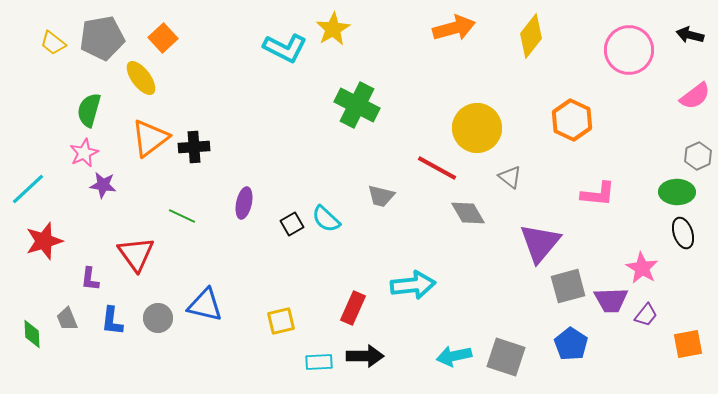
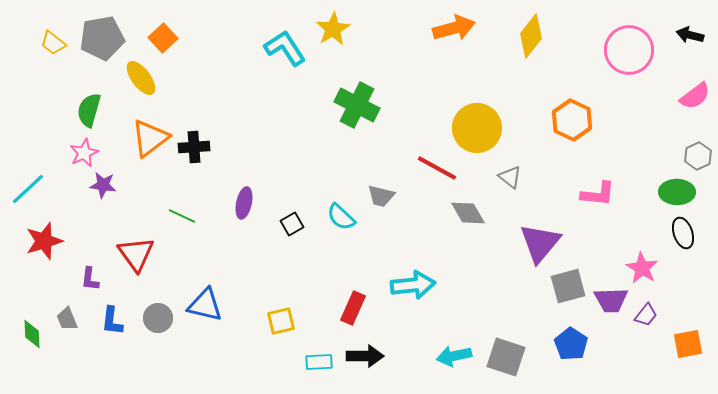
cyan L-shape at (285, 48): rotated 150 degrees counterclockwise
cyan semicircle at (326, 219): moved 15 px right, 2 px up
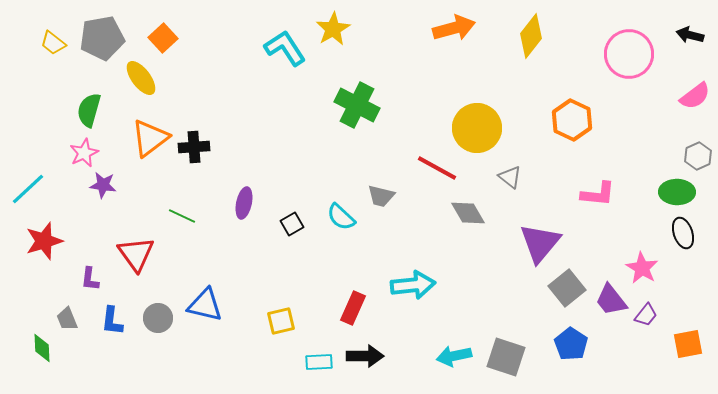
pink circle at (629, 50): moved 4 px down
gray square at (568, 286): moved 1 px left, 2 px down; rotated 24 degrees counterclockwise
purple trapezoid at (611, 300): rotated 54 degrees clockwise
green diamond at (32, 334): moved 10 px right, 14 px down
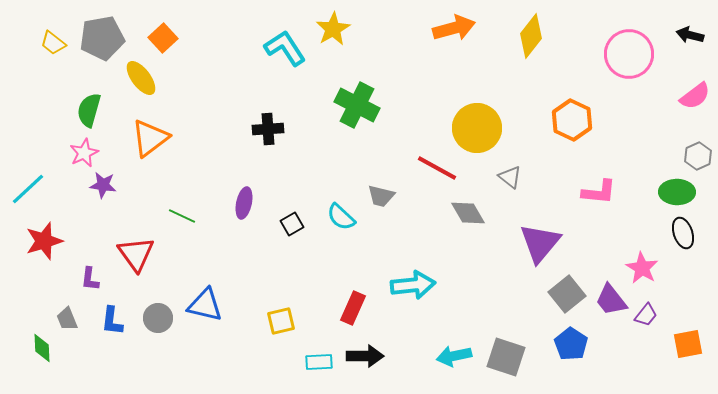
black cross at (194, 147): moved 74 px right, 18 px up
pink L-shape at (598, 194): moved 1 px right, 2 px up
gray square at (567, 288): moved 6 px down
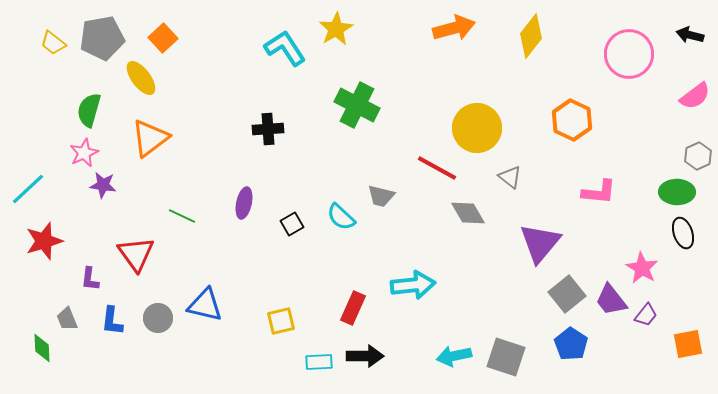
yellow star at (333, 29): moved 3 px right
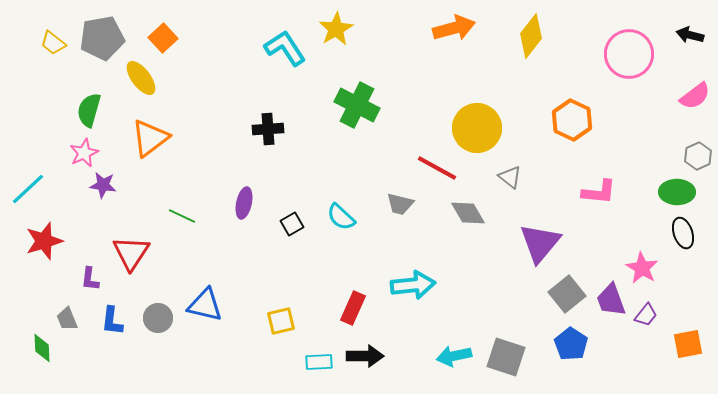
gray trapezoid at (381, 196): moved 19 px right, 8 px down
red triangle at (136, 254): moved 5 px left, 1 px up; rotated 9 degrees clockwise
purple trapezoid at (611, 300): rotated 18 degrees clockwise
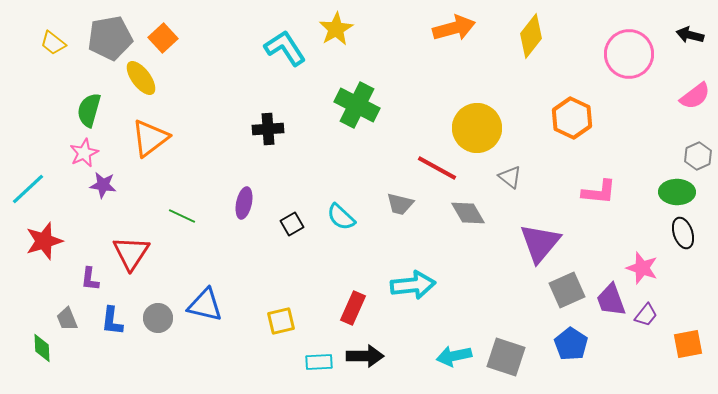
gray pentagon at (102, 38): moved 8 px right
orange hexagon at (572, 120): moved 2 px up
pink star at (642, 268): rotated 12 degrees counterclockwise
gray square at (567, 294): moved 4 px up; rotated 15 degrees clockwise
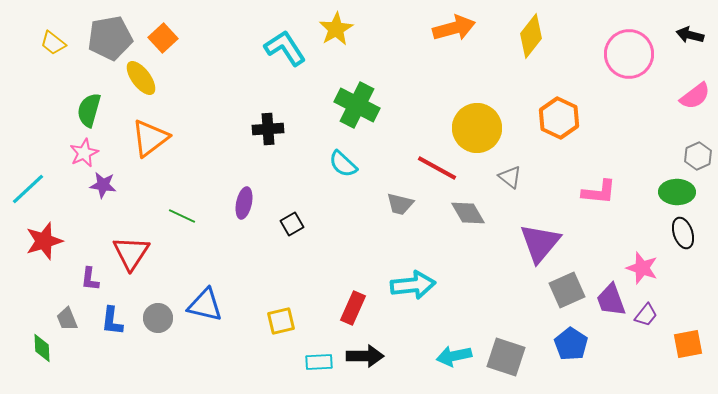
orange hexagon at (572, 118): moved 13 px left
cyan semicircle at (341, 217): moved 2 px right, 53 px up
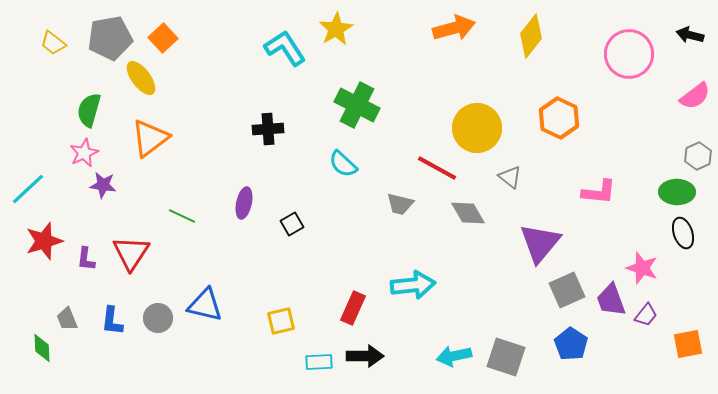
purple L-shape at (90, 279): moved 4 px left, 20 px up
